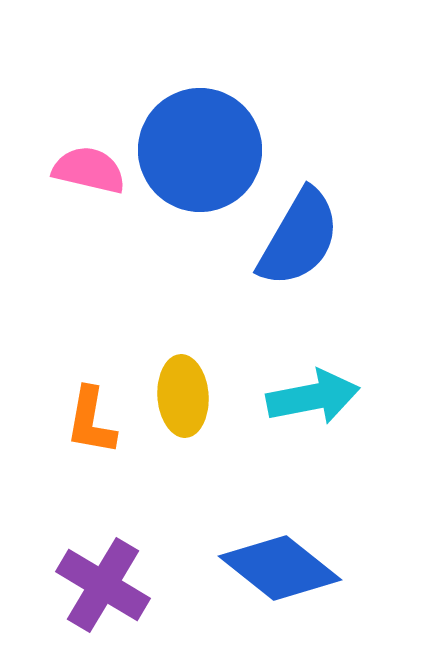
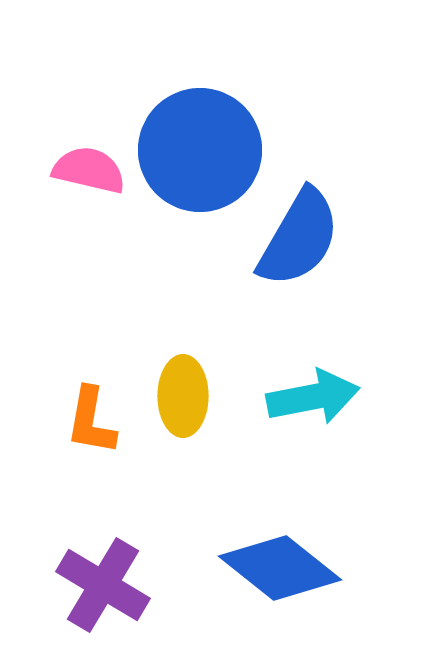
yellow ellipse: rotated 4 degrees clockwise
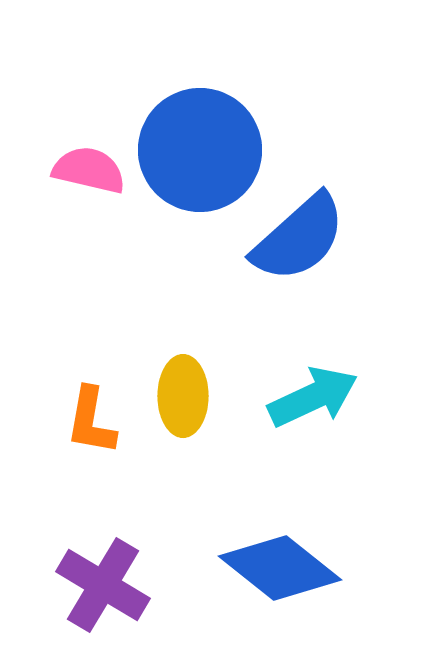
blue semicircle: rotated 18 degrees clockwise
cyan arrow: rotated 14 degrees counterclockwise
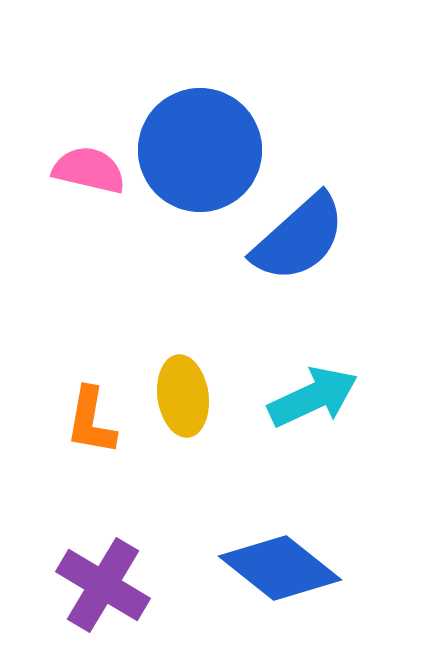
yellow ellipse: rotated 8 degrees counterclockwise
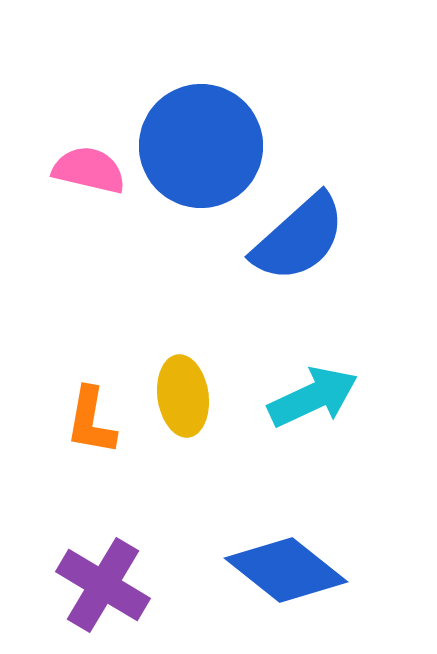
blue circle: moved 1 px right, 4 px up
blue diamond: moved 6 px right, 2 px down
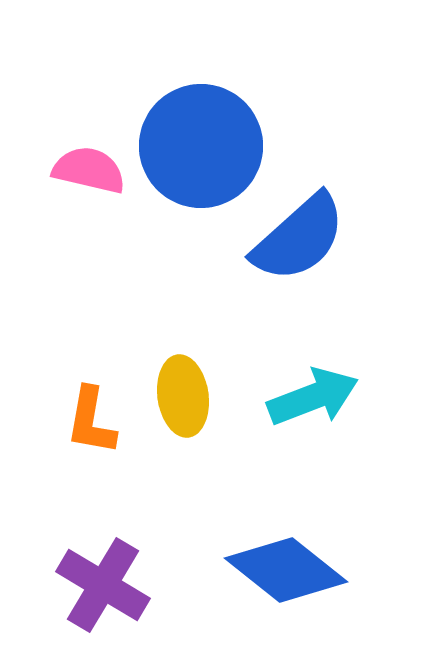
cyan arrow: rotated 4 degrees clockwise
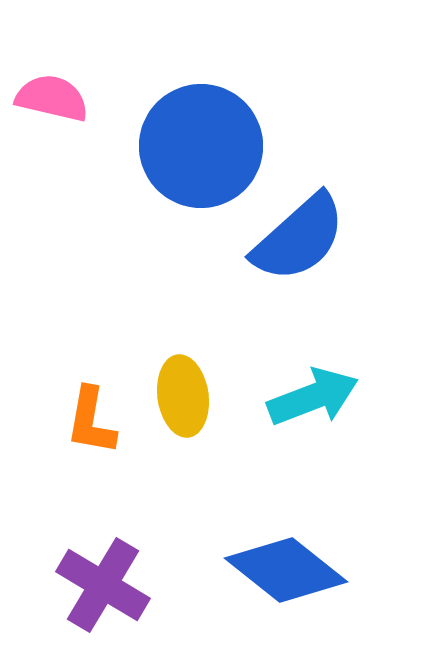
pink semicircle: moved 37 px left, 72 px up
